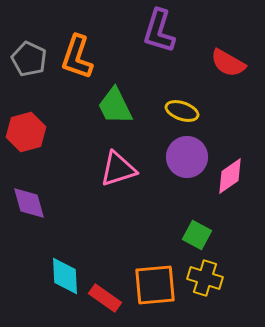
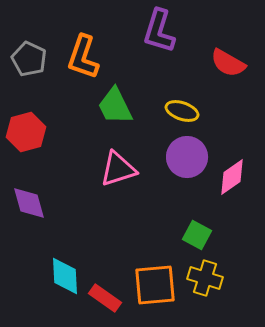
orange L-shape: moved 6 px right
pink diamond: moved 2 px right, 1 px down
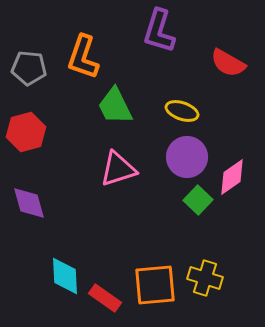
gray pentagon: moved 9 px down; rotated 20 degrees counterclockwise
green square: moved 1 px right, 35 px up; rotated 16 degrees clockwise
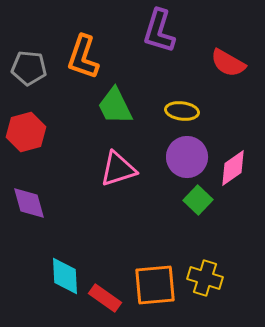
yellow ellipse: rotated 12 degrees counterclockwise
pink diamond: moved 1 px right, 9 px up
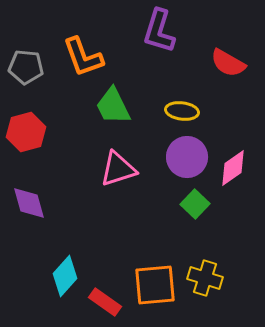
orange L-shape: rotated 39 degrees counterclockwise
gray pentagon: moved 3 px left, 1 px up
green trapezoid: moved 2 px left
green square: moved 3 px left, 4 px down
cyan diamond: rotated 45 degrees clockwise
red rectangle: moved 4 px down
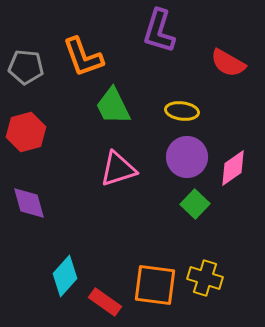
orange square: rotated 12 degrees clockwise
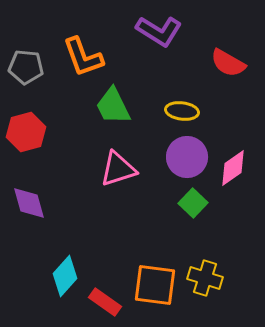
purple L-shape: rotated 75 degrees counterclockwise
green square: moved 2 px left, 1 px up
